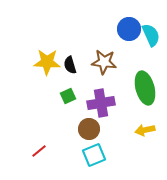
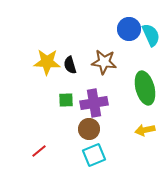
green square: moved 2 px left, 4 px down; rotated 21 degrees clockwise
purple cross: moved 7 px left
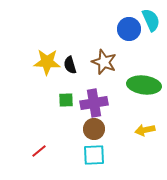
cyan semicircle: moved 15 px up
brown star: rotated 15 degrees clockwise
green ellipse: moved 1 px left, 3 px up; rotated 68 degrees counterclockwise
brown circle: moved 5 px right
cyan square: rotated 20 degrees clockwise
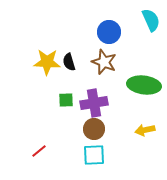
blue circle: moved 20 px left, 3 px down
black semicircle: moved 1 px left, 3 px up
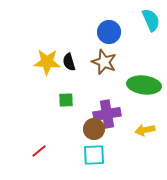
purple cross: moved 13 px right, 11 px down
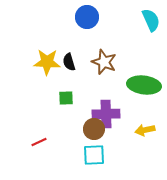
blue circle: moved 22 px left, 15 px up
green square: moved 2 px up
purple cross: moved 1 px left; rotated 8 degrees clockwise
red line: moved 9 px up; rotated 14 degrees clockwise
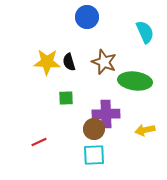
cyan semicircle: moved 6 px left, 12 px down
green ellipse: moved 9 px left, 4 px up
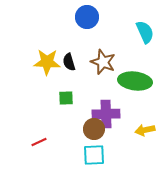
brown star: moved 1 px left
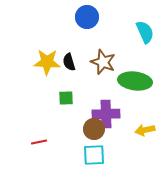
red line: rotated 14 degrees clockwise
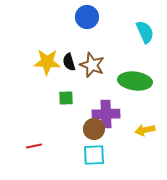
brown star: moved 11 px left, 3 px down
red line: moved 5 px left, 4 px down
